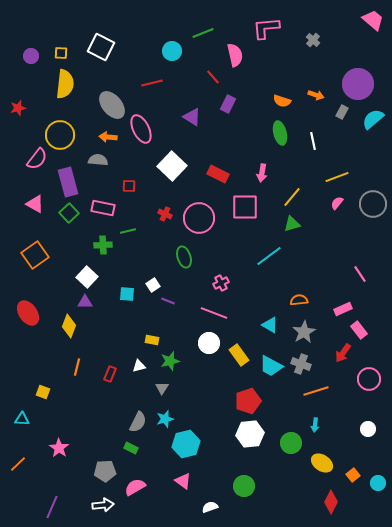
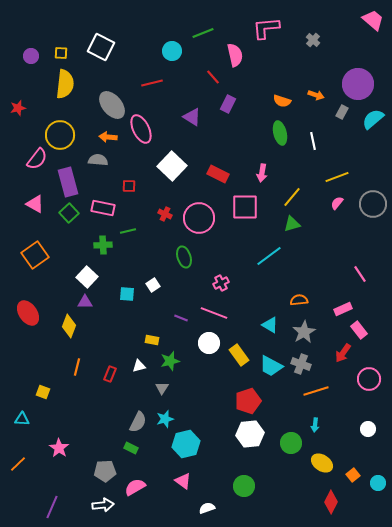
purple line at (168, 301): moved 13 px right, 17 px down
white semicircle at (210, 507): moved 3 px left, 1 px down
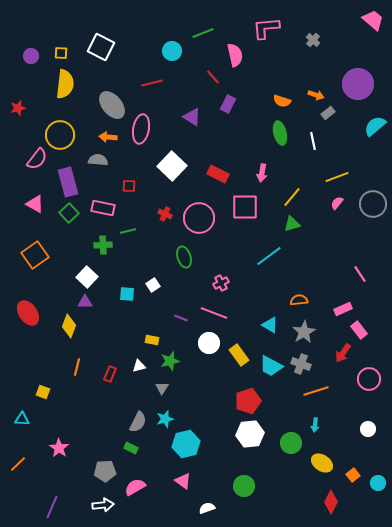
gray rectangle at (342, 112): moved 14 px left, 1 px down; rotated 24 degrees clockwise
cyan semicircle at (373, 119): moved 2 px right, 7 px down
pink ellipse at (141, 129): rotated 36 degrees clockwise
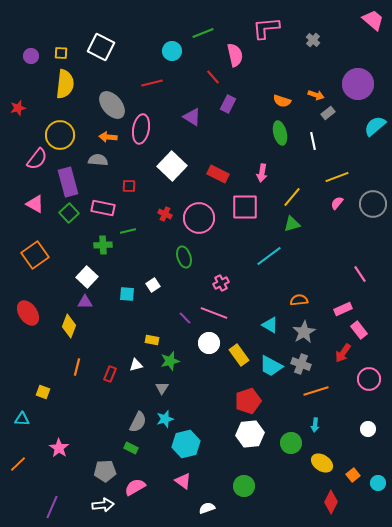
purple line at (181, 318): moved 4 px right; rotated 24 degrees clockwise
white triangle at (139, 366): moved 3 px left, 1 px up
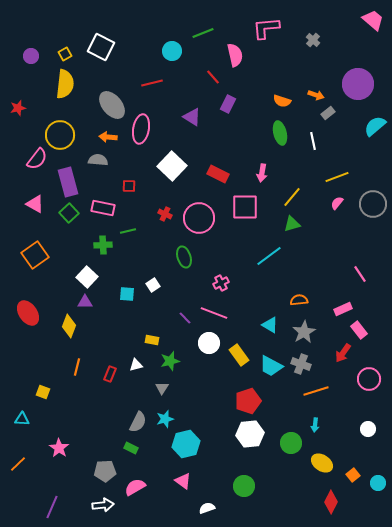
yellow square at (61, 53): moved 4 px right, 1 px down; rotated 32 degrees counterclockwise
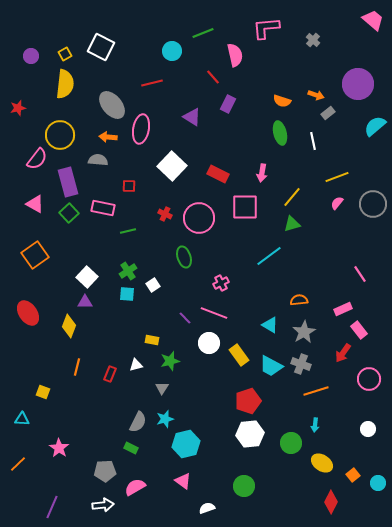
green cross at (103, 245): moved 25 px right, 26 px down; rotated 30 degrees counterclockwise
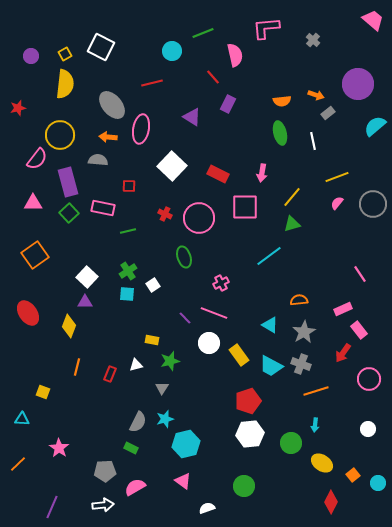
orange semicircle at (282, 101): rotated 24 degrees counterclockwise
pink triangle at (35, 204): moved 2 px left, 1 px up; rotated 30 degrees counterclockwise
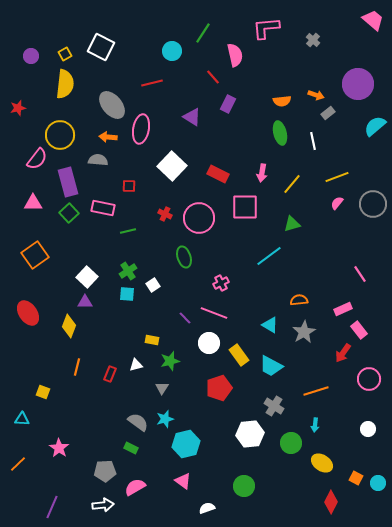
green line at (203, 33): rotated 35 degrees counterclockwise
yellow line at (292, 197): moved 13 px up
gray cross at (301, 364): moved 27 px left, 42 px down; rotated 12 degrees clockwise
red pentagon at (248, 401): moved 29 px left, 13 px up
gray semicircle at (138, 422): rotated 80 degrees counterclockwise
orange square at (353, 475): moved 3 px right, 3 px down; rotated 24 degrees counterclockwise
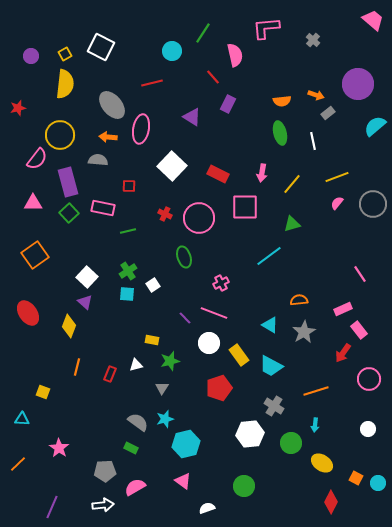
purple triangle at (85, 302): rotated 42 degrees clockwise
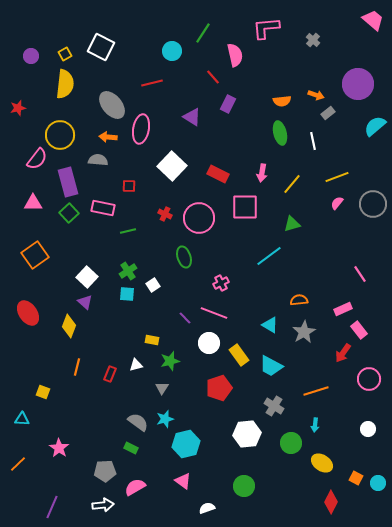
white hexagon at (250, 434): moved 3 px left
